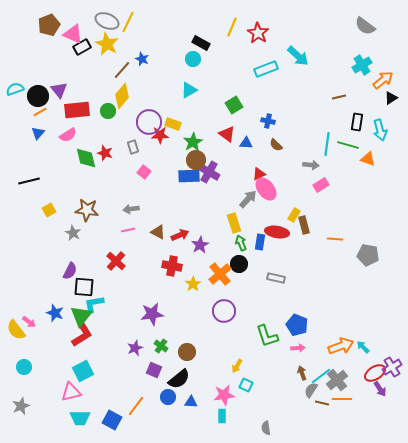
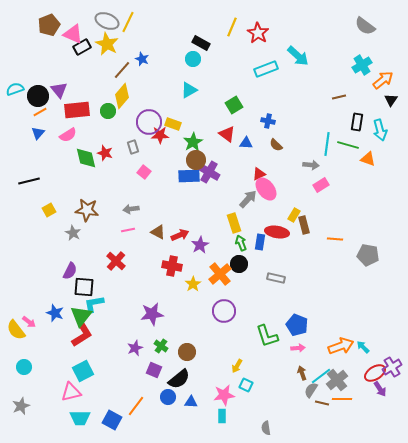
black triangle at (391, 98): moved 2 px down; rotated 24 degrees counterclockwise
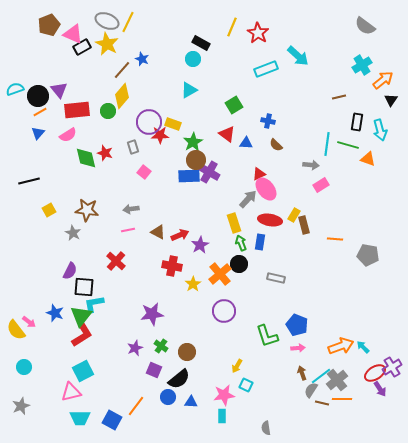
red ellipse at (277, 232): moved 7 px left, 12 px up
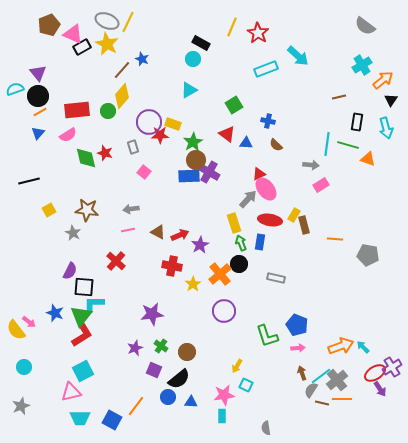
purple triangle at (59, 90): moved 21 px left, 17 px up
cyan arrow at (380, 130): moved 6 px right, 2 px up
cyan L-shape at (94, 304): rotated 10 degrees clockwise
